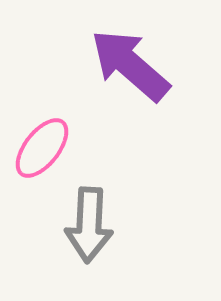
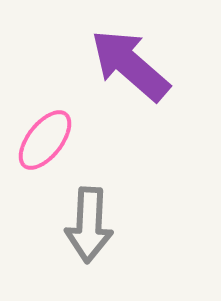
pink ellipse: moved 3 px right, 8 px up
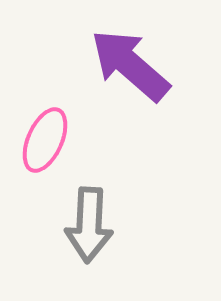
pink ellipse: rotated 14 degrees counterclockwise
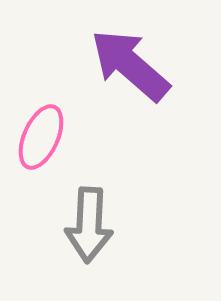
pink ellipse: moved 4 px left, 3 px up
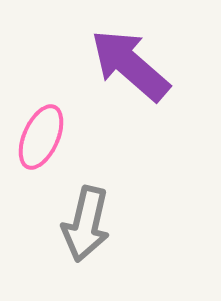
gray arrow: moved 3 px left, 1 px up; rotated 10 degrees clockwise
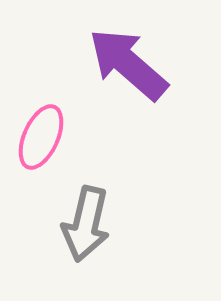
purple arrow: moved 2 px left, 1 px up
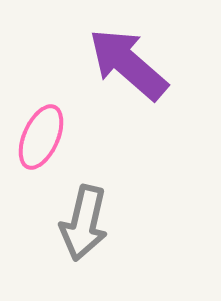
gray arrow: moved 2 px left, 1 px up
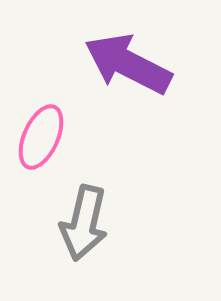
purple arrow: rotated 14 degrees counterclockwise
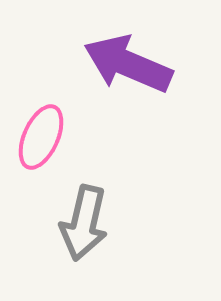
purple arrow: rotated 4 degrees counterclockwise
